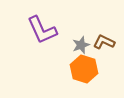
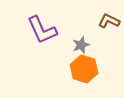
brown L-shape: moved 5 px right, 21 px up
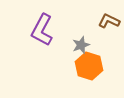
purple L-shape: rotated 52 degrees clockwise
orange hexagon: moved 5 px right, 3 px up
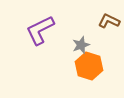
purple L-shape: moved 2 px left; rotated 36 degrees clockwise
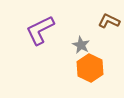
gray star: rotated 24 degrees counterclockwise
orange hexagon: moved 1 px right, 2 px down; rotated 8 degrees clockwise
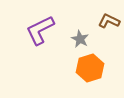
gray star: moved 1 px left, 6 px up
orange hexagon: rotated 16 degrees clockwise
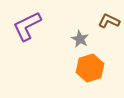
purple L-shape: moved 13 px left, 4 px up
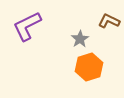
gray star: rotated 12 degrees clockwise
orange hexagon: moved 1 px left, 1 px up
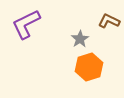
purple L-shape: moved 1 px left, 2 px up
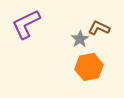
brown L-shape: moved 10 px left, 7 px down
orange hexagon: rotated 8 degrees clockwise
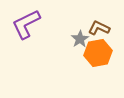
orange hexagon: moved 9 px right, 14 px up
